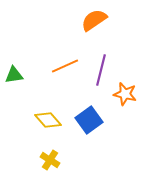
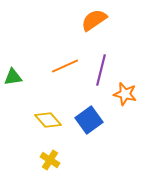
green triangle: moved 1 px left, 2 px down
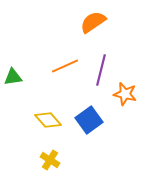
orange semicircle: moved 1 px left, 2 px down
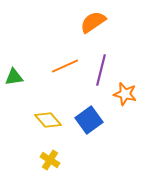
green triangle: moved 1 px right
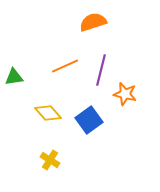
orange semicircle: rotated 16 degrees clockwise
yellow diamond: moved 7 px up
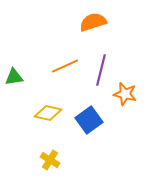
yellow diamond: rotated 36 degrees counterclockwise
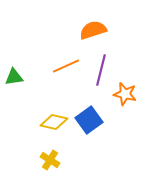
orange semicircle: moved 8 px down
orange line: moved 1 px right
yellow diamond: moved 6 px right, 9 px down
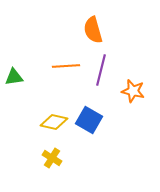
orange semicircle: rotated 88 degrees counterclockwise
orange line: rotated 20 degrees clockwise
orange star: moved 8 px right, 3 px up
blue square: rotated 24 degrees counterclockwise
yellow cross: moved 2 px right, 2 px up
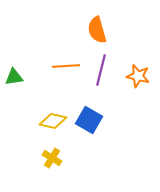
orange semicircle: moved 4 px right
orange star: moved 5 px right, 15 px up
yellow diamond: moved 1 px left, 1 px up
